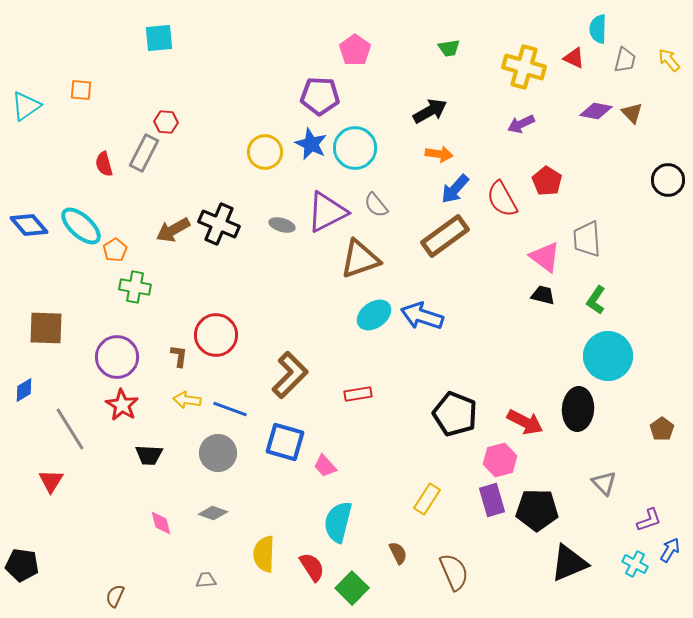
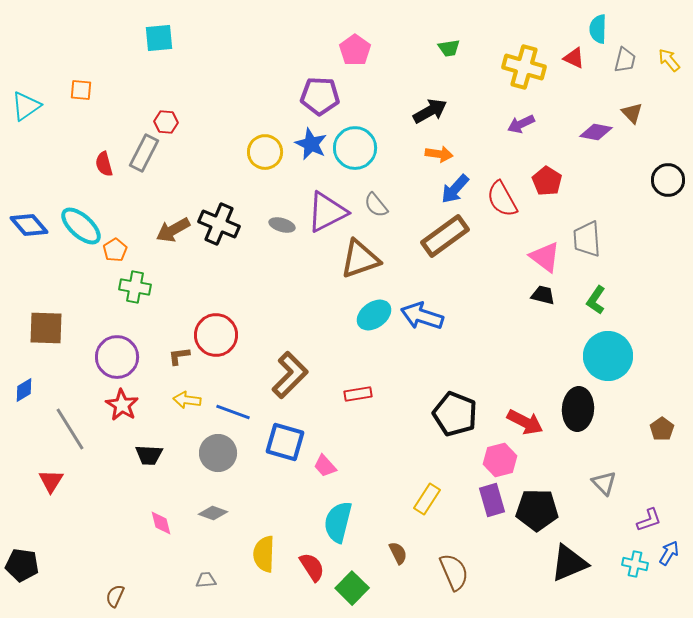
purple diamond at (596, 111): moved 21 px down
brown L-shape at (179, 356): rotated 105 degrees counterclockwise
blue line at (230, 409): moved 3 px right, 3 px down
blue arrow at (670, 550): moved 1 px left, 3 px down
cyan cross at (635, 564): rotated 15 degrees counterclockwise
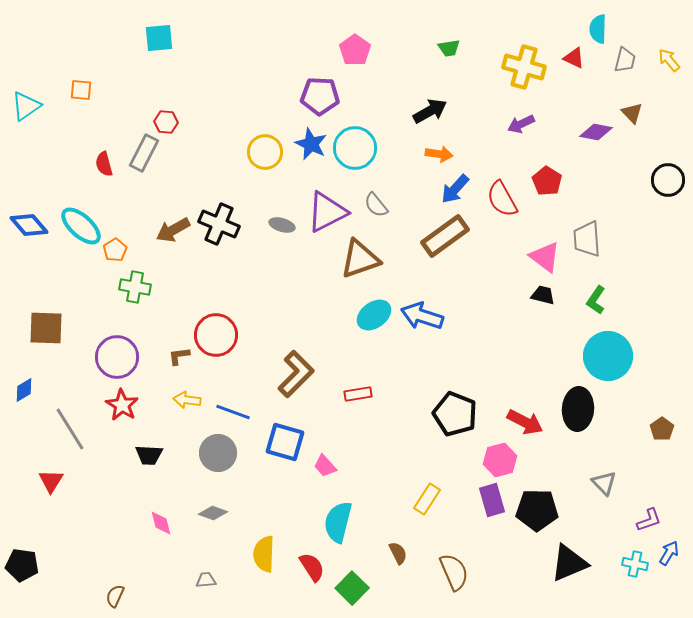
brown L-shape at (290, 375): moved 6 px right, 1 px up
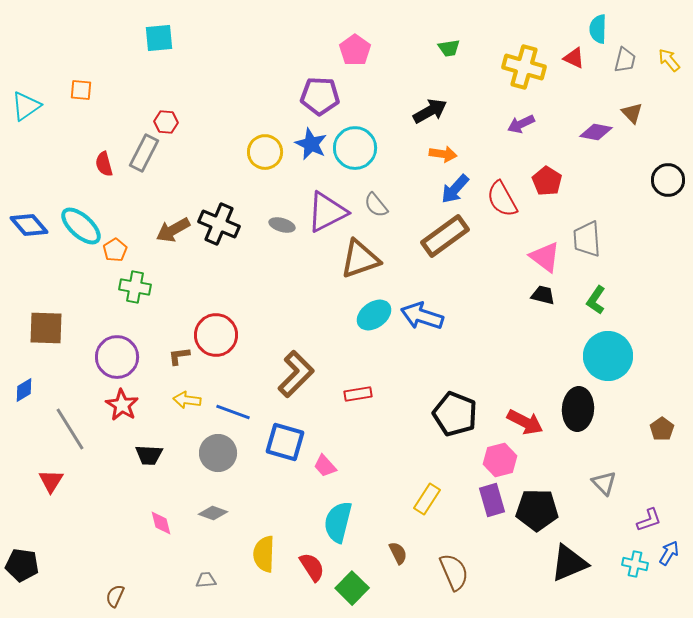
orange arrow at (439, 154): moved 4 px right
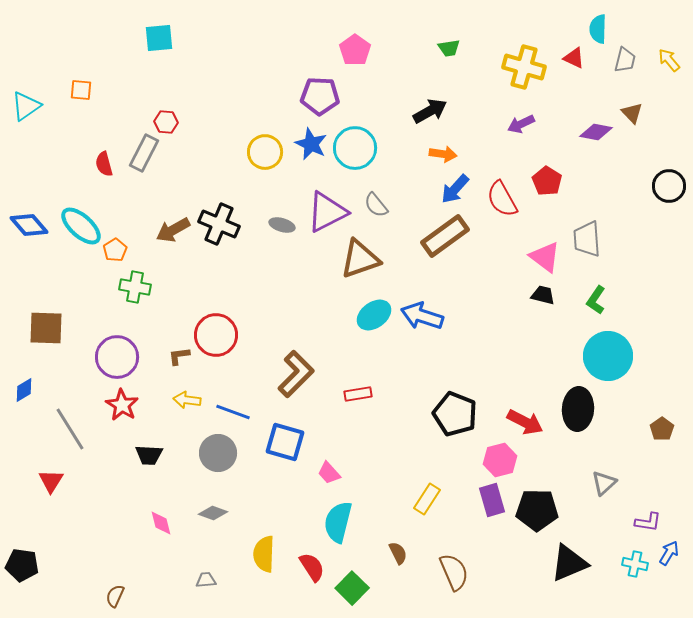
black circle at (668, 180): moved 1 px right, 6 px down
pink trapezoid at (325, 466): moved 4 px right, 7 px down
gray triangle at (604, 483): rotated 32 degrees clockwise
purple L-shape at (649, 520): moved 1 px left, 2 px down; rotated 28 degrees clockwise
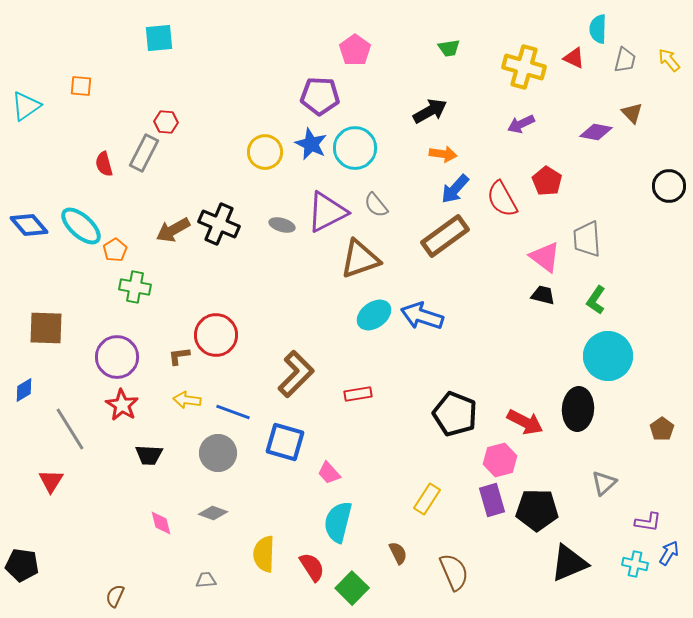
orange square at (81, 90): moved 4 px up
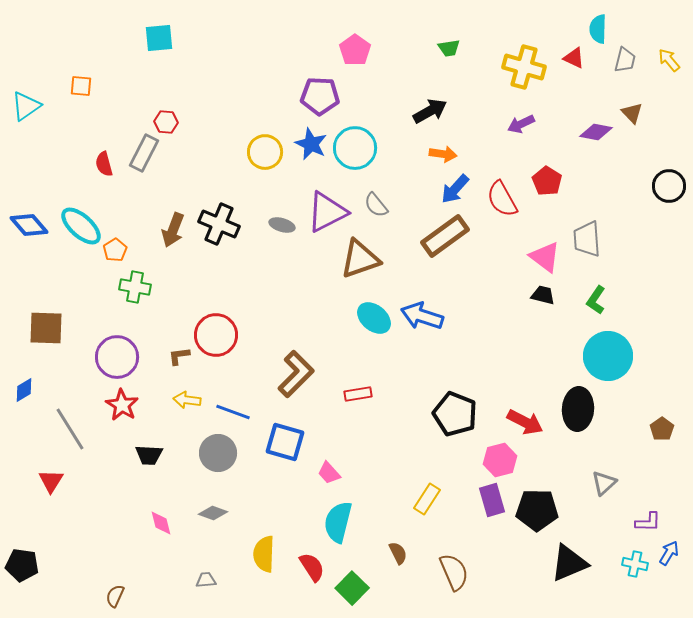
brown arrow at (173, 230): rotated 40 degrees counterclockwise
cyan ellipse at (374, 315): moved 3 px down; rotated 76 degrees clockwise
purple L-shape at (648, 522): rotated 8 degrees counterclockwise
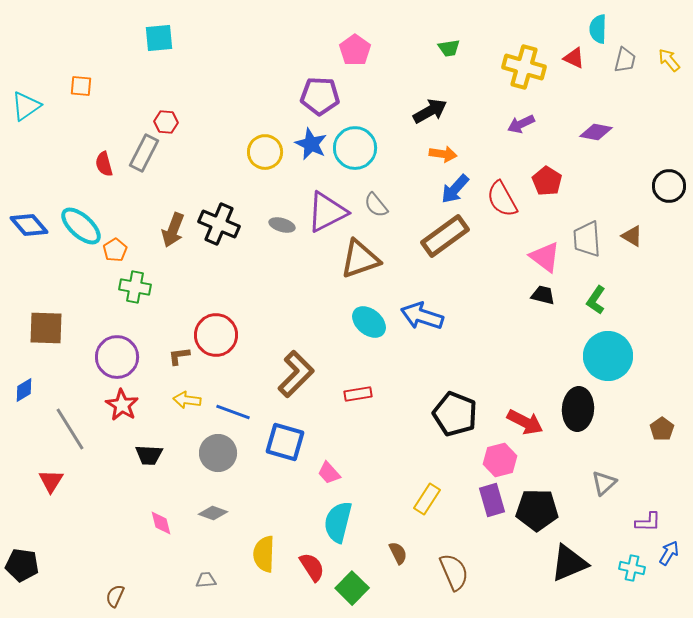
brown triangle at (632, 113): moved 123 px down; rotated 15 degrees counterclockwise
cyan ellipse at (374, 318): moved 5 px left, 4 px down
cyan cross at (635, 564): moved 3 px left, 4 px down
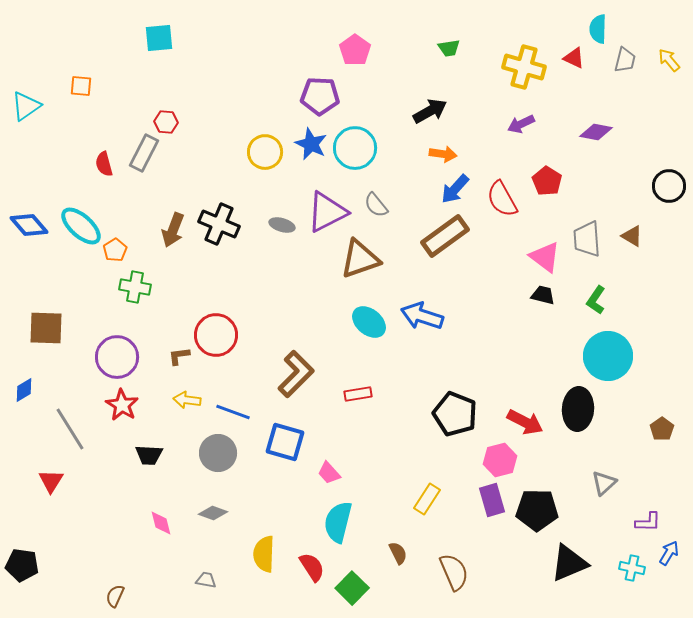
gray trapezoid at (206, 580): rotated 15 degrees clockwise
